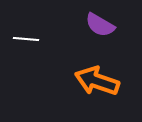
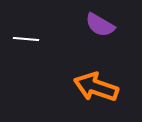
orange arrow: moved 1 px left, 6 px down
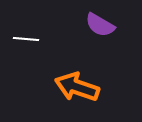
orange arrow: moved 19 px left
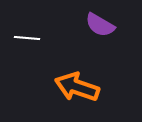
white line: moved 1 px right, 1 px up
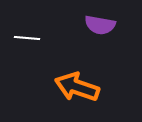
purple semicircle: rotated 20 degrees counterclockwise
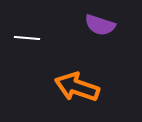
purple semicircle: rotated 8 degrees clockwise
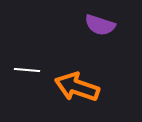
white line: moved 32 px down
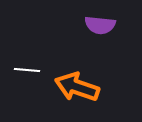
purple semicircle: rotated 12 degrees counterclockwise
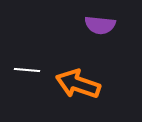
orange arrow: moved 1 px right, 3 px up
